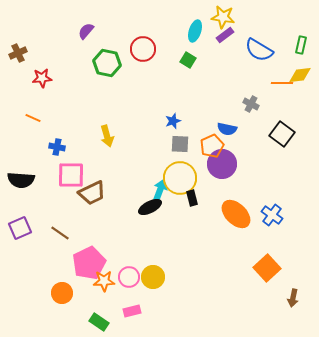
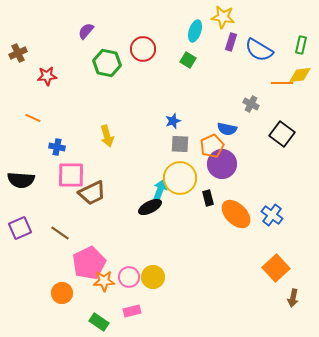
purple rectangle at (225, 35): moved 6 px right, 7 px down; rotated 36 degrees counterclockwise
red star at (42, 78): moved 5 px right, 2 px up
black rectangle at (192, 198): moved 16 px right
orange square at (267, 268): moved 9 px right
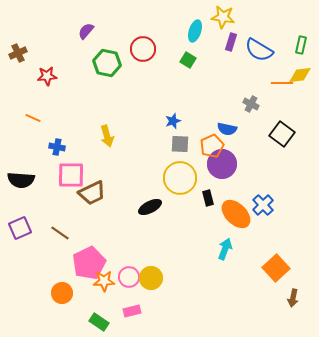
cyan arrow at (160, 190): moved 65 px right, 59 px down
blue cross at (272, 215): moved 9 px left, 10 px up; rotated 10 degrees clockwise
yellow circle at (153, 277): moved 2 px left, 1 px down
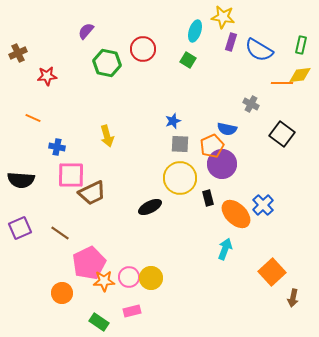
orange square at (276, 268): moved 4 px left, 4 px down
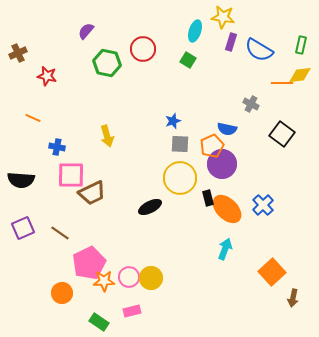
red star at (47, 76): rotated 18 degrees clockwise
orange ellipse at (236, 214): moved 9 px left, 5 px up
purple square at (20, 228): moved 3 px right
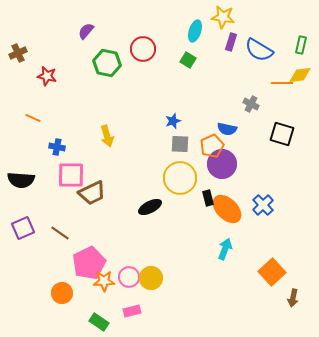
black square at (282, 134): rotated 20 degrees counterclockwise
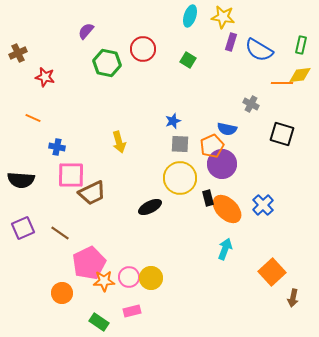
cyan ellipse at (195, 31): moved 5 px left, 15 px up
red star at (47, 76): moved 2 px left, 1 px down
yellow arrow at (107, 136): moved 12 px right, 6 px down
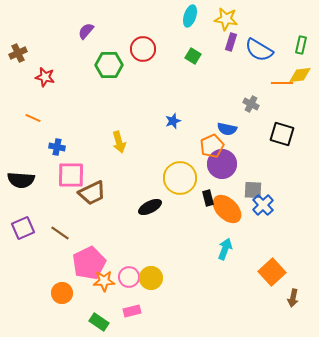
yellow star at (223, 17): moved 3 px right, 2 px down
green square at (188, 60): moved 5 px right, 4 px up
green hexagon at (107, 63): moved 2 px right, 2 px down; rotated 12 degrees counterclockwise
gray square at (180, 144): moved 73 px right, 46 px down
